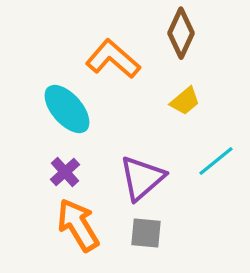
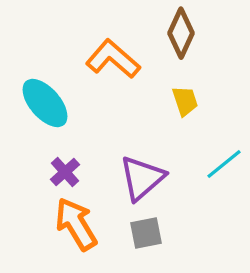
yellow trapezoid: rotated 68 degrees counterclockwise
cyan ellipse: moved 22 px left, 6 px up
cyan line: moved 8 px right, 3 px down
orange arrow: moved 2 px left, 1 px up
gray square: rotated 16 degrees counterclockwise
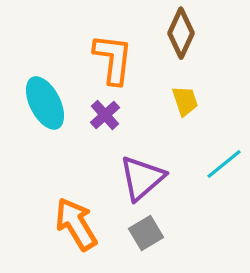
orange L-shape: rotated 56 degrees clockwise
cyan ellipse: rotated 14 degrees clockwise
purple cross: moved 40 px right, 57 px up
gray square: rotated 20 degrees counterclockwise
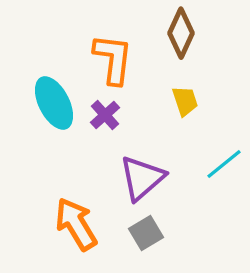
cyan ellipse: moved 9 px right
